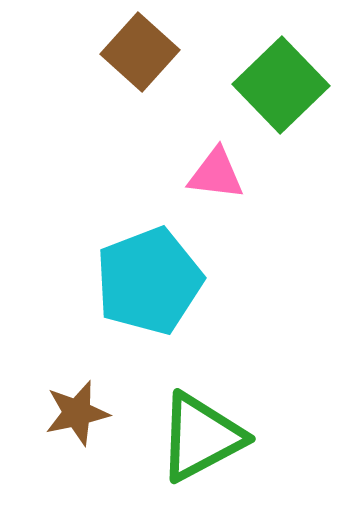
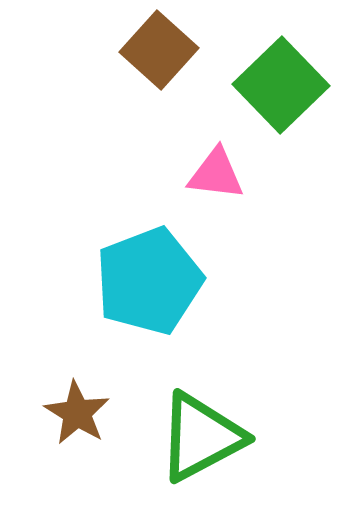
brown square: moved 19 px right, 2 px up
brown star: rotated 28 degrees counterclockwise
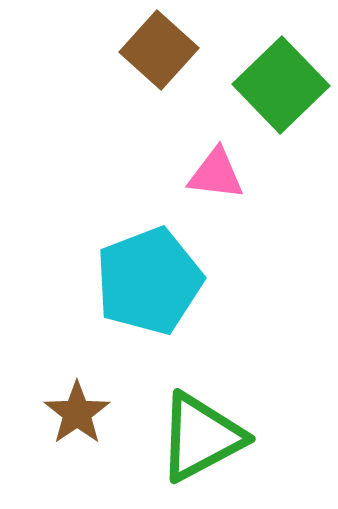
brown star: rotated 6 degrees clockwise
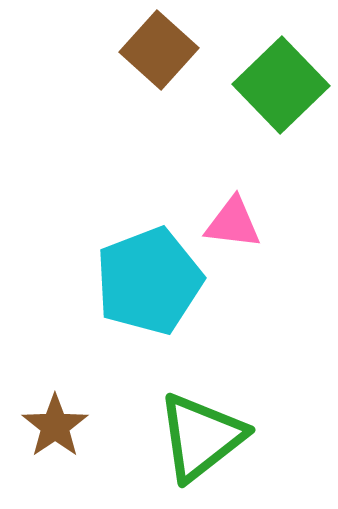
pink triangle: moved 17 px right, 49 px down
brown star: moved 22 px left, 13 px down
green triangle: rotated 10 degrees counterclockwise
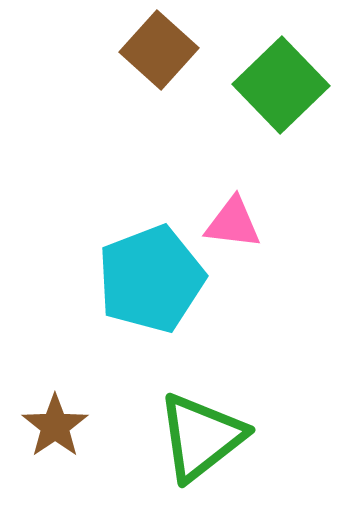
cyan pentagon: moved 2 px right, 2 px up
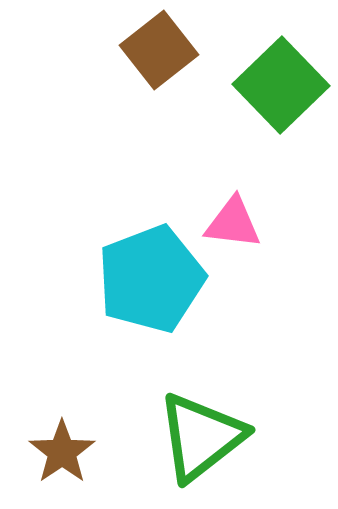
brown square: rotated 10 degrees clockwise
brown star: moved 7 px right, 26 px down
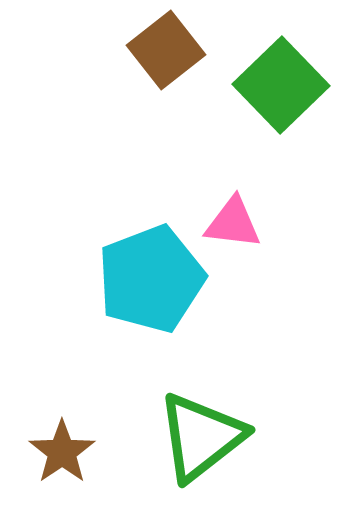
brown square: moved 7 px right
